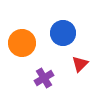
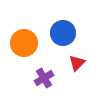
orange circle: moved 2 px right
red triangle: moved 3 px left, 1 px up
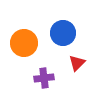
purple cross: rotated 24 degrees clockwise
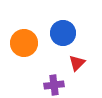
purple cross: moved 10 px right, 7 px down
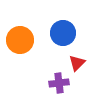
orange circle: moved 4 px left, 3 px up
purple cross: moved 5 px right, 2 px up
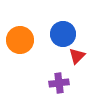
blue circle: moved 1 px down
red triangle: moved 7 px up
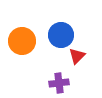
blue circle: moved 2 px left, 1 px down
orange circle: moved 2 px right, 1 px down
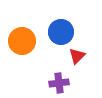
blue circle: moved 3 px up
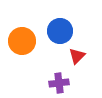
blue circle: moved 1 px left, 1 px up
